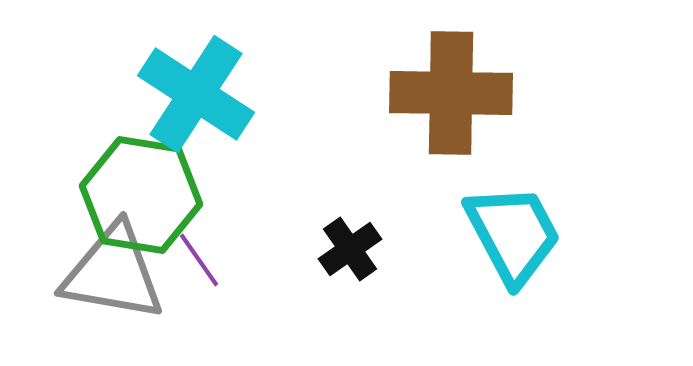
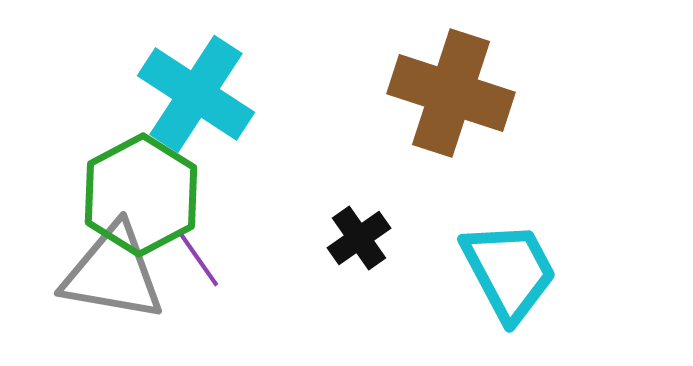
brown cross: rotated 17 degrees clockwise
green hexagon: rotated 23 degrees clockwise
cyan trapezoid: moved 4 px left, 37 px down
black cross: moved 9 px right, 11 px up
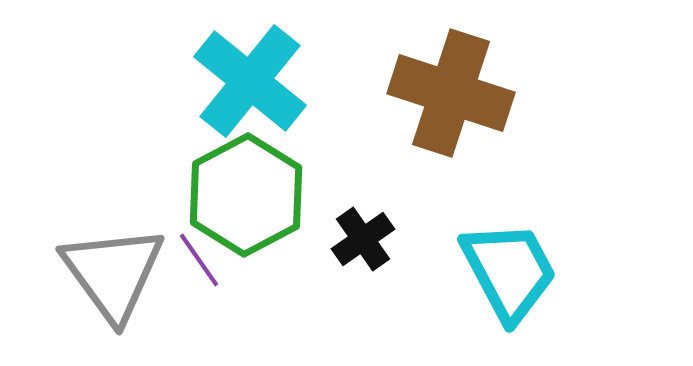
cyan cross: moved 54 px right, 13 px up; rotated 6 degrees clockwise
green hexagon: moved 105 px right
black cross: moved 4 px right, 1 px down
gray triangle: rotated 44 degrees clockwise
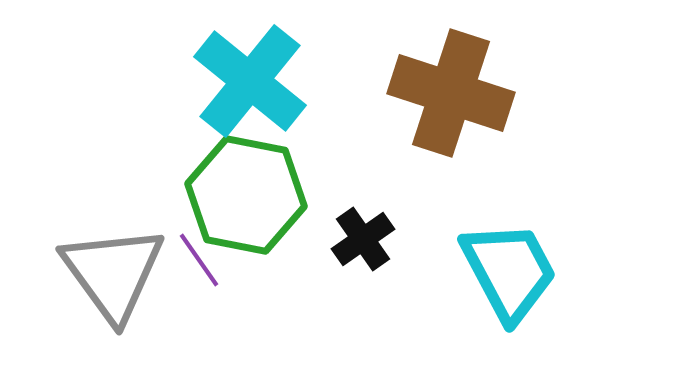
green hexagon: rotated 21 degrees counterclockwise
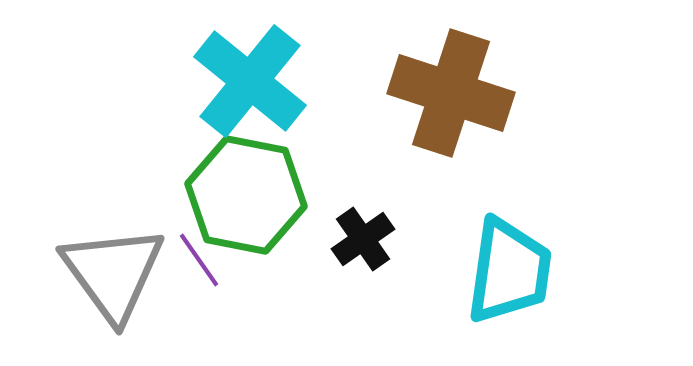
cyan trapezoid: rotated 36 degrees clockwise
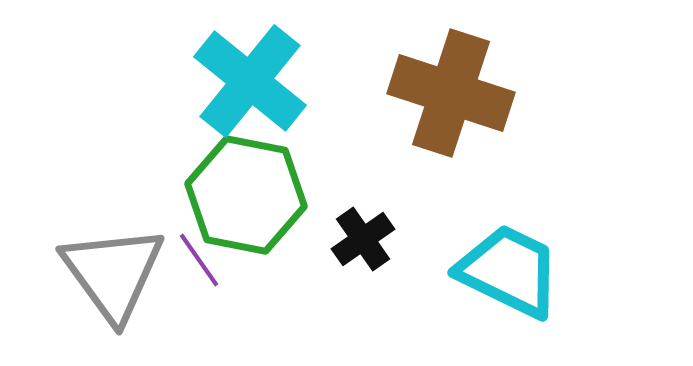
cyan trapezoid: rotated 72 degrees counterclockwise
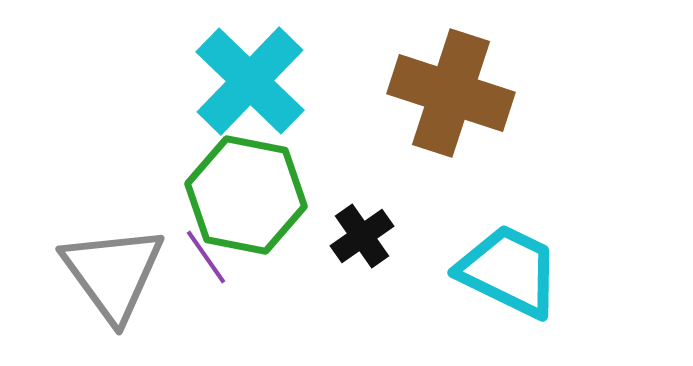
cyan cross: rotated 5 degrees clockwise
black cross: moved 1 px left, 3 px up
purple line: moved 7 px right, 3 px up
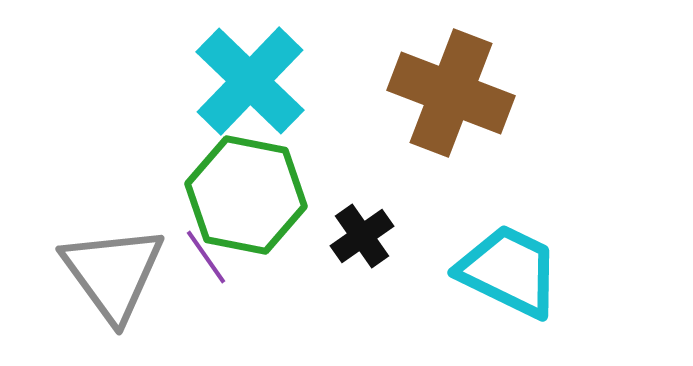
brown cross: rotated 3 degrees clockwise
